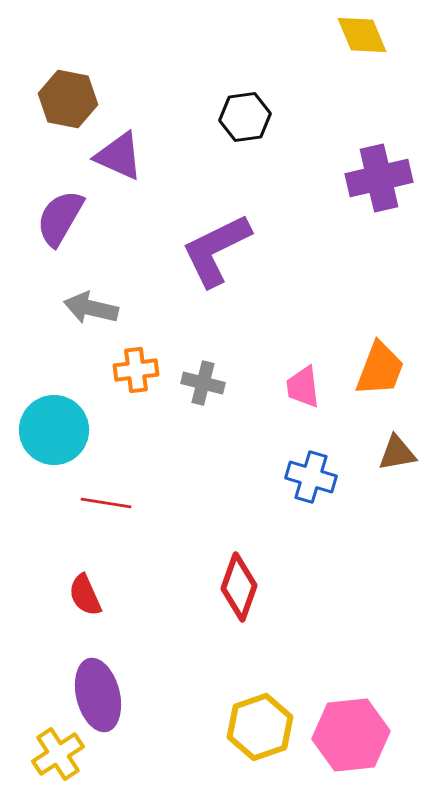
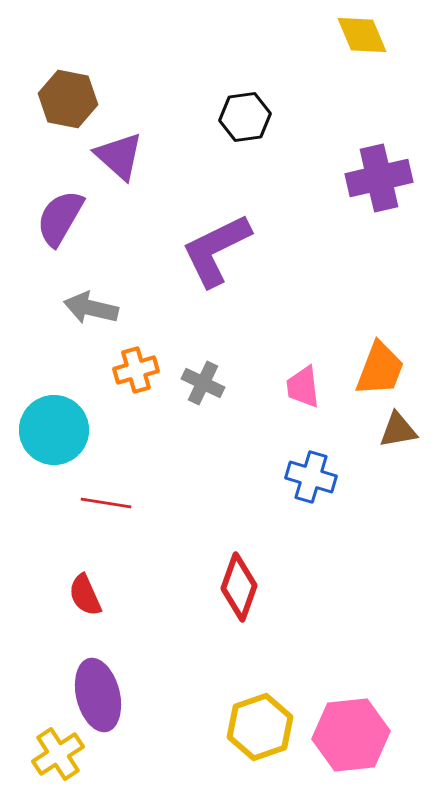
purple triangle: rotated 18 degrees clockwise
orange cross: rotated 9 degrees counterclockwise
gray cross: rotated 12 degrees clockwise
brown triangle: moved 1 px right, 23 px up
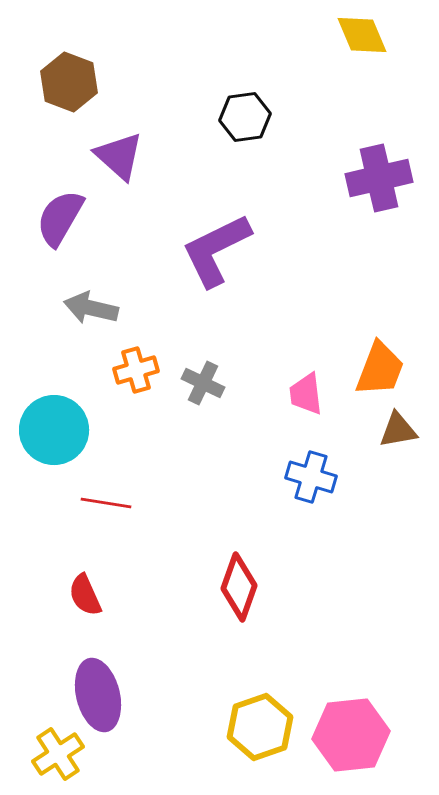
brown hexagon: moved 1 px right, 17 px up; rotated 10 degrees clockwise
pink trapezoid: moved 3 px right, 7 px down
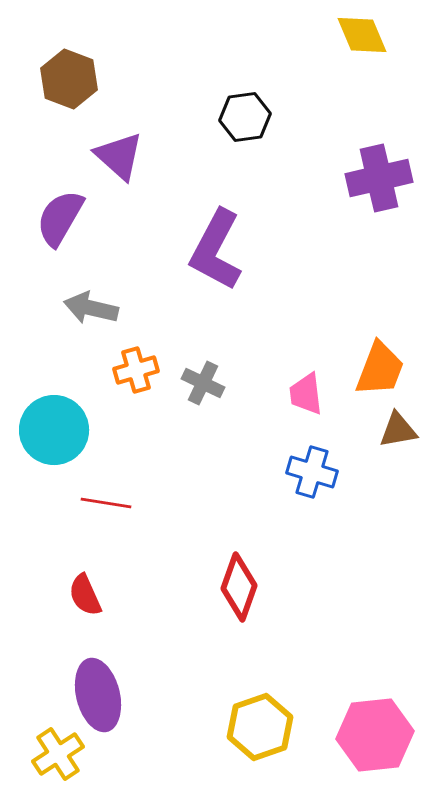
brown hexagon: moved 3 px up
purple L-shape: rotated 36 degrees counterclockwise
blue cross: moved 1 px right, 5 px up
pink hexagon: moved 24 px right
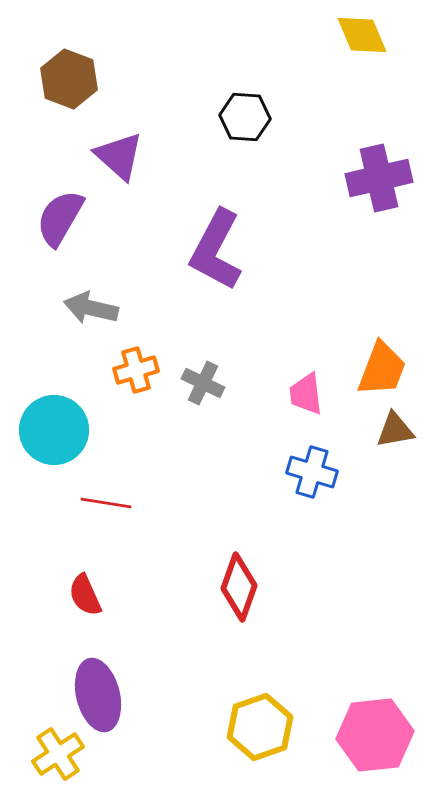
black hexagon: rotated 12 degrees clockwise
orange trapezoid: moved 2 px right
brown triangle: moved 3 px left
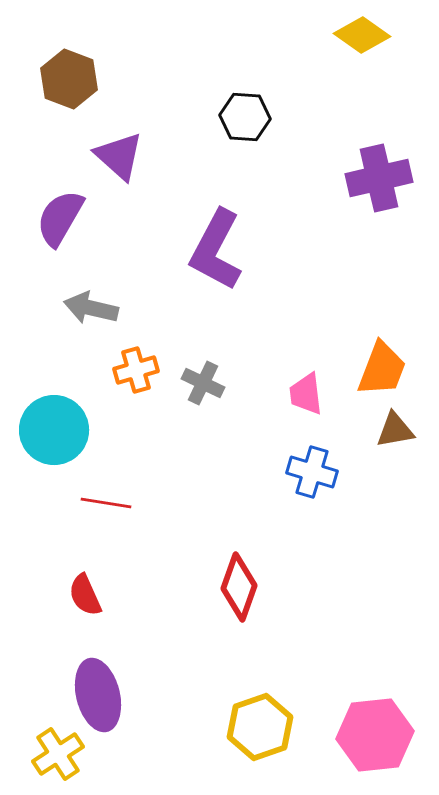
yellow diamond: rotated 32 degrees counterclockwise
